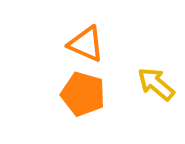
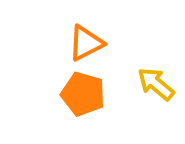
orange triangle: moved 1 px up; rotated 51 degrees counterclockwise
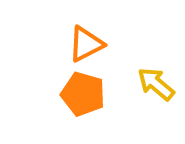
orange triangle: moved 1 px down
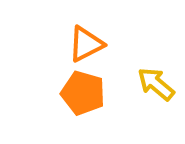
orange pentagon: moved 1 px up
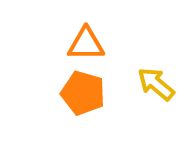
orange triangle: rotated 27 degrees clockwise
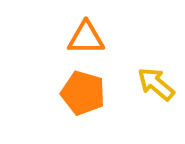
orange triangle: moved 6 px up
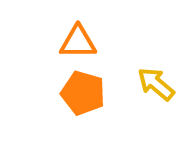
orange triangle: moved 8 px left, 4 px down
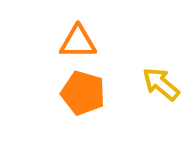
yellow arrow: moved 5 px right
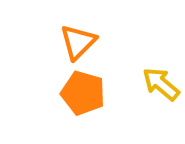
orange triangle: rotated 45 degrees counterclockwise
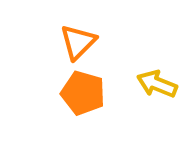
yellow arrow: moved 4 px left; rotated 18 degrees counterclockwise
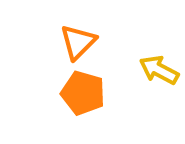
yellow arrow: moved 2 px right, 14 px up; rotated 6 degrees clockwise
